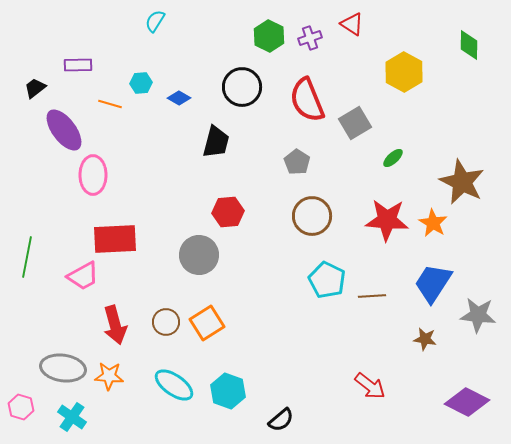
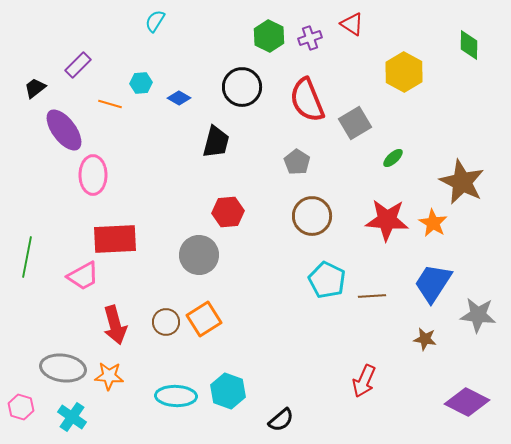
purple rectangle at (78, 65): rotated 44 degrees counterclockwise
orange square at (207, 323): moved 3 px left, 4 px up
cyan ellipse at (174, 385): moved 2 px right, 11 px down; rotated 33 degrees counterclockwise
red arrow at (370, 386): moved 6 px left, 5 px up; rotated 76 degrees clockwise
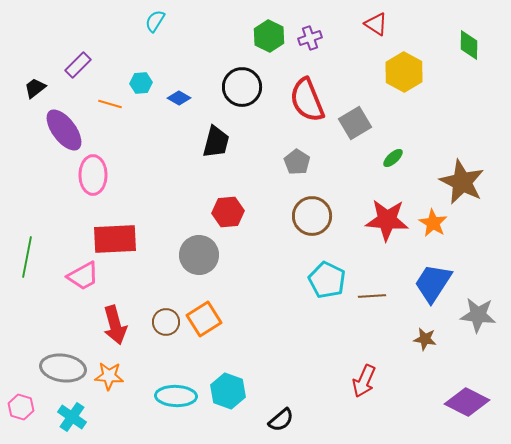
red triangle at (352, 24): moved 24 px right
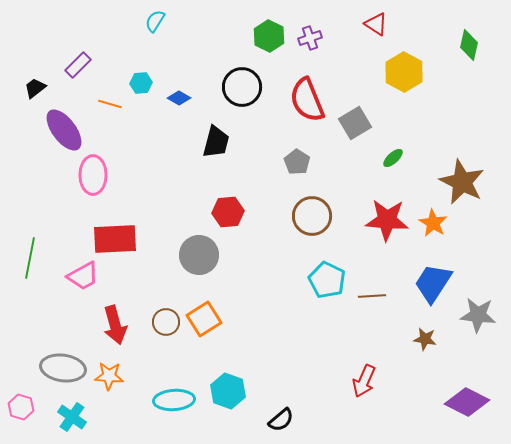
green diamond at (469, 45): rotated 12 degrees clockwise
green line at (27, 257): moved 3 px right, 1 px down
cyan ellipse at (176, 396): moved 2 px left, 4 px down; rotated 6 degrees counterclockwise
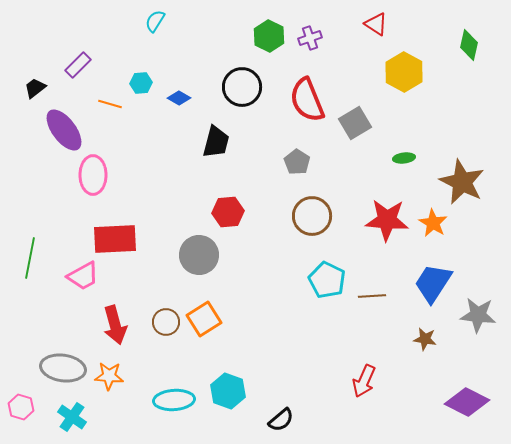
green ellipse at (393, 158): moved 11 px right; rotated 35 degrees clockwise
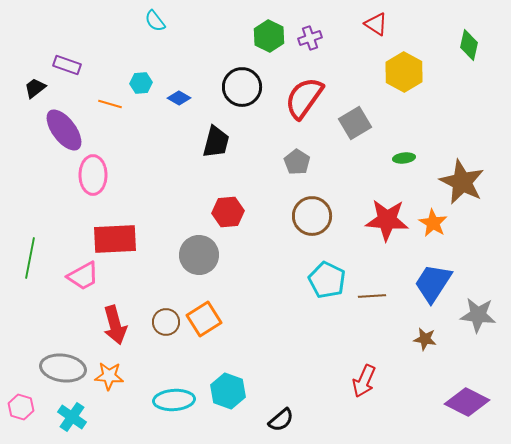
cyan semicircle at (155, 21): rotated 70 degrees counterclockwise
purple rectangle at (78, 65): moved 11 px left; rotated 64 degrees clockwise
red semicircle at (307, 100): moved 3 px left, 2 px up; rotated 57 degrees clockwise
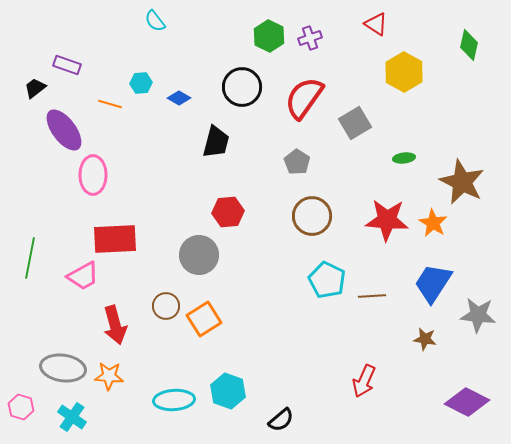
brown circle at (166, 322): moved 16 px up
